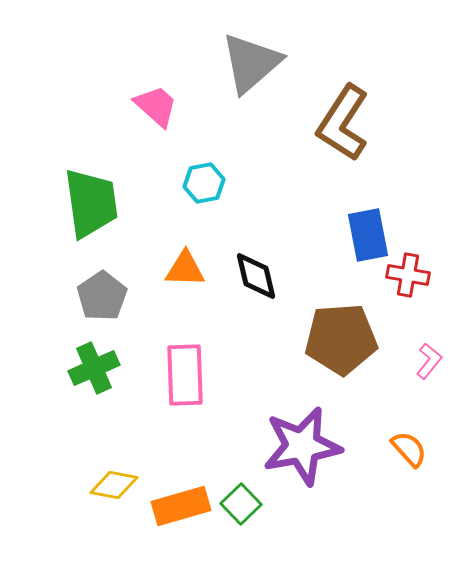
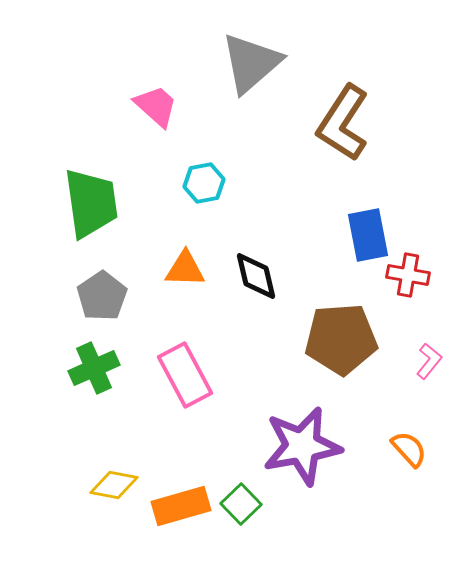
pink rectangle: rotated 26 degrees counterclockwise
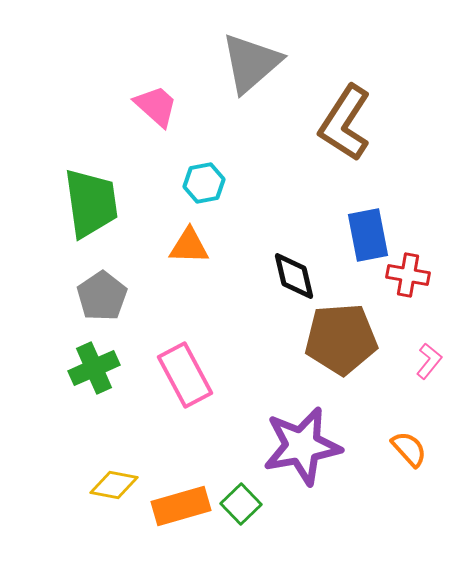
brown L-shape: moved 2 px right
orange triangle: moved 4 px right, 23 px up
black diamond: moved 38 px right
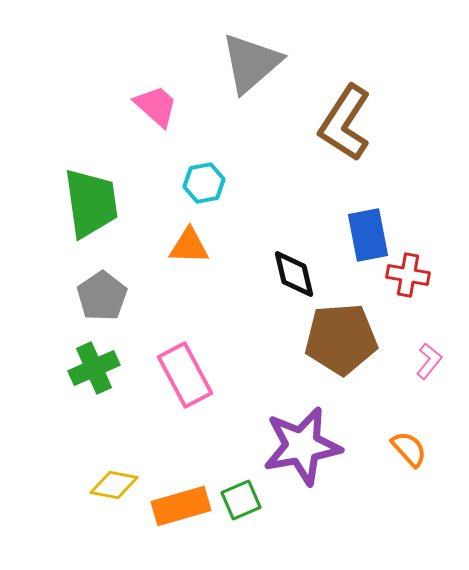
black diamond: moved 2 px up
green square: moved 4 px up; rotated 21 degrees clockwise
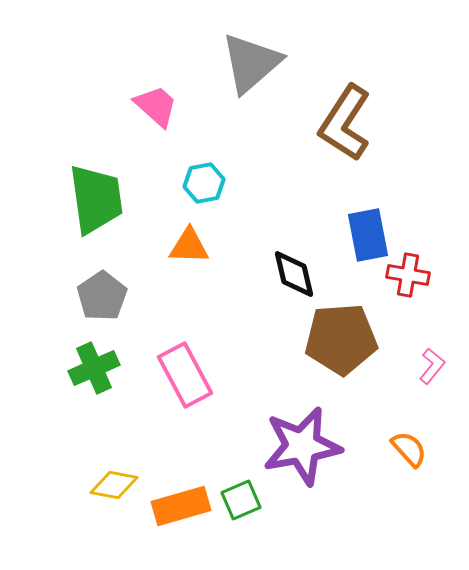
green trapezoid: moved 5 px right, 4 px up
pink L-shape: moved 3 px right, 5 px down
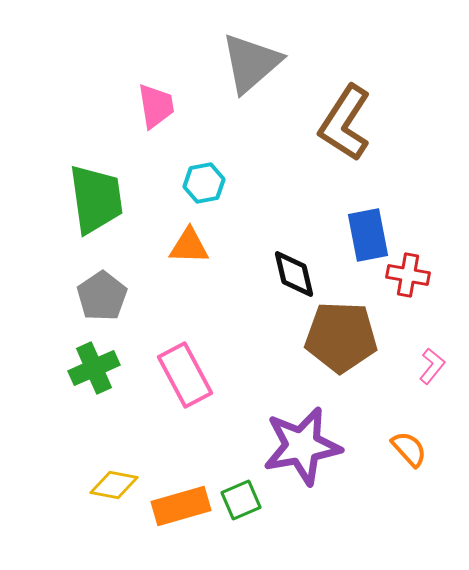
pink trapezoid: rotated 39 degrees clockwise
brown pentagon: moved 2 px up; rotated 6 degrees clockwise
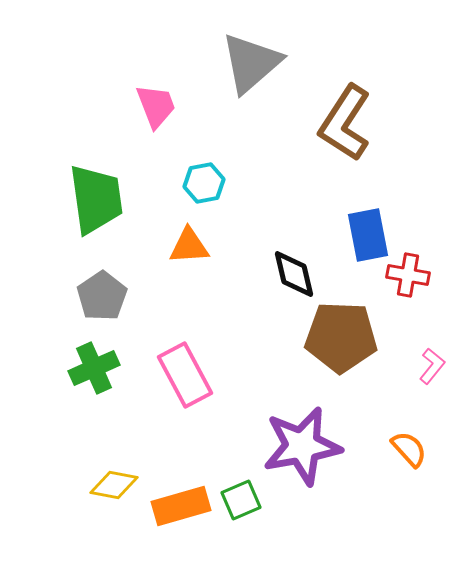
pink trapezoid: rotated 12 degrees counterclockwise
orange triangle: rotated 6 degrees counterclockwise
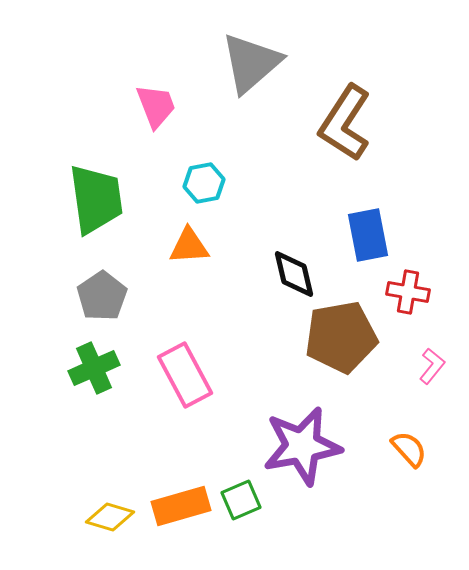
red cross: moved 17 px down
brown pentagon: rotated 12 degrees counterclockwise
yellow diamond: moved 4 px left, 32 px down; rotated 6 degrees clockwise
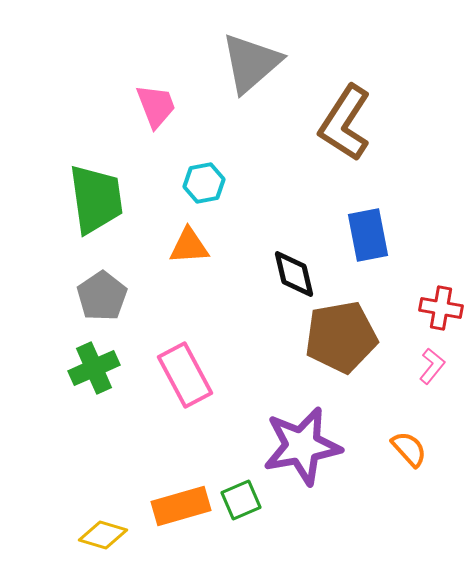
red cross: moved 33 px right, 16 px down
yellow diamond: moved 7 px left, 18 px down
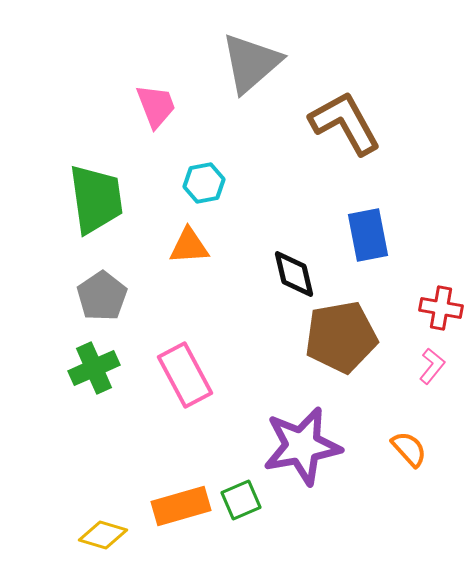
brown L-shape: rotated 118 degrees clockwise
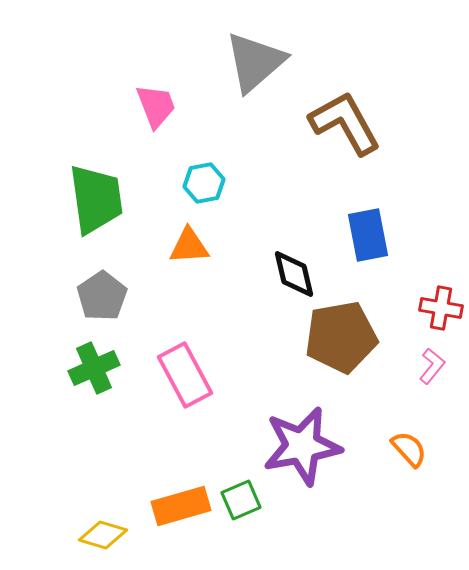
gray triangle: moved 4 px right, 1 px up
